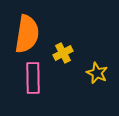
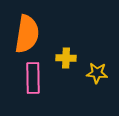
yellow cross: moved 3 px right, 5 px down; rotated 30 degrees clockwise
yellow star: rotated 20 degrees counterclockwise
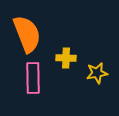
orange semicircle: rotated 30 degrees counterclockwise
yellow star: rotated 15 degrees counterclockwise
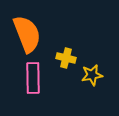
yellow cross: rotated 12 degrees clockwise
yellow star: moved 5 px left, 2 px down
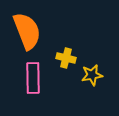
orange semicircle: moved 3 px up
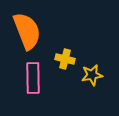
yellow cross: moved 1 px left, 1 px down
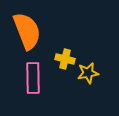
yellow star: moved 4 px left, 2 px up
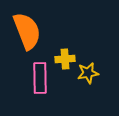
yellow cross: rotated 18 degrees counterclockwise
pink rectangle: moved 7 px right
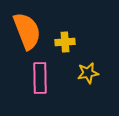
yellow cross: moved 17 px up
